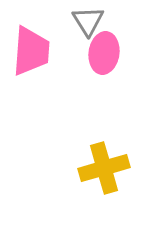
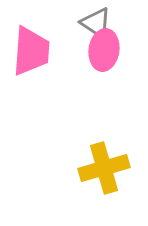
gray triangle: moved 8 px right, 2 px down; rotated 24 degrees counterclockwise
pink ellipse: moved 3 px up
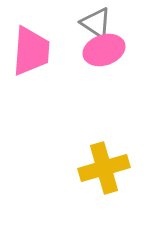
pink ellipse: rotated 63 degrees clockwise
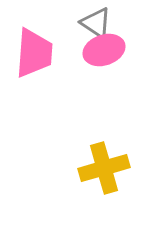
pink trapezoid: moved 3 px right, 2 px down
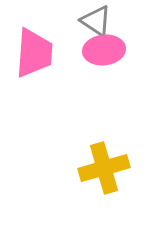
gray triangle: moved 2 px up
pink ellipse: rotated 12 degrees clockwise
